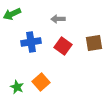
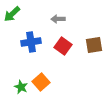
green arrow: rotated 18 degrees counterclockwise
brown square: moved 2 px down
green star: moved 4 px right
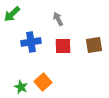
gray arrow: rotated 64 degrees clockwise
red square: rotated 36 degrees counterclockwise
orange square: moved 2 px right
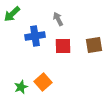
blue cross: moved 4 px right, 6 px up
green star: rotated 24 degrees clockwise
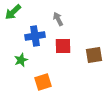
green arrow: moved 1 px right, 2 px up
brown square: moved 10 px down
orange square: rotated 24 degrees clockwise
green star: moved 27 px up
